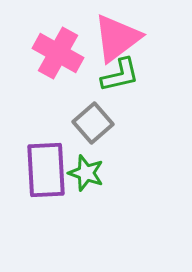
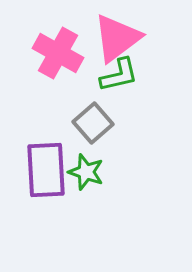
green L-shape: moved 1 px left
green star: moved 1 px up
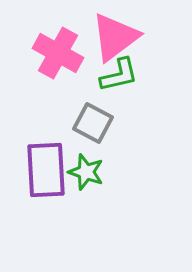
pink triangle: moved 2 px left, 1 px up
gray square: rotated 21 degrees counterclockwise
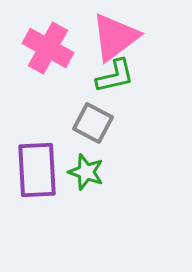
pink cross: moved 10 px left, 5 px up
green L-shape: moved 4 px left, 1 px down
purple rectangle: moved 9 px left
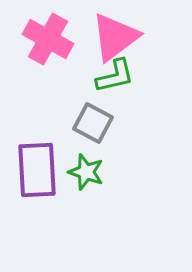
pink cross: moved 9 px up
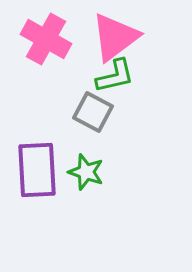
pink cross: moved 2 px left
gray square: moved 11 px up
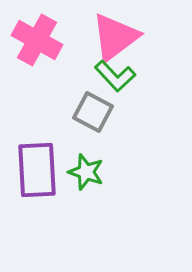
pink cross: moved 9 px left, 1 px down
green L-shape: rotated 60 degrees clockwise
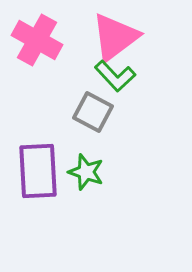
purple rectangle: moved 1 px right, 1 px down
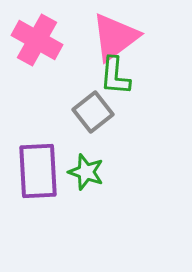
green L-shape: rotated 48 degrees clockwise
gray square: rotated 24 degrees clockwise
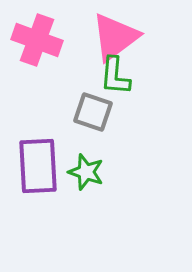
pink cross: rotated 9 degrees counterclockwise
gray square: rotated 33 degrees counterclockwise
purple rectangle: moved 5 px up
